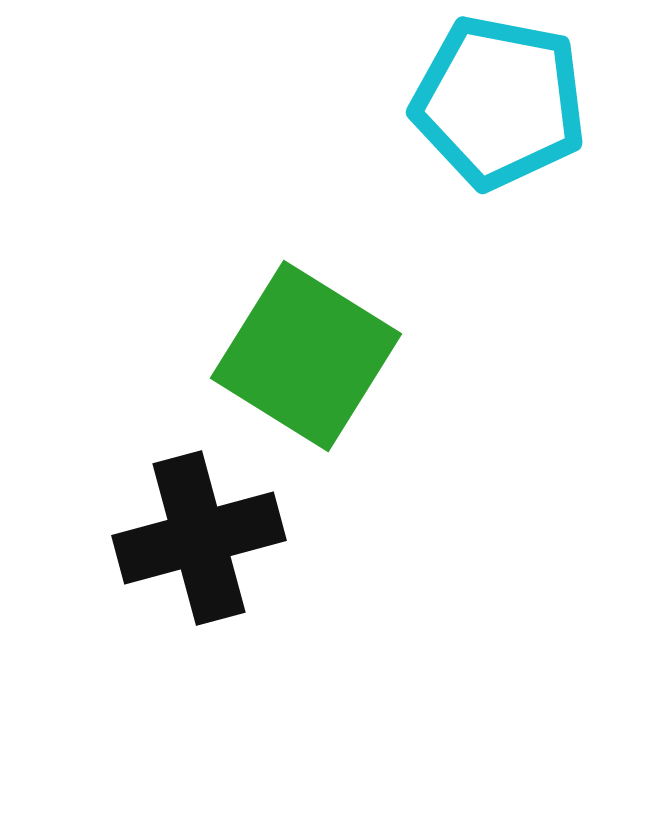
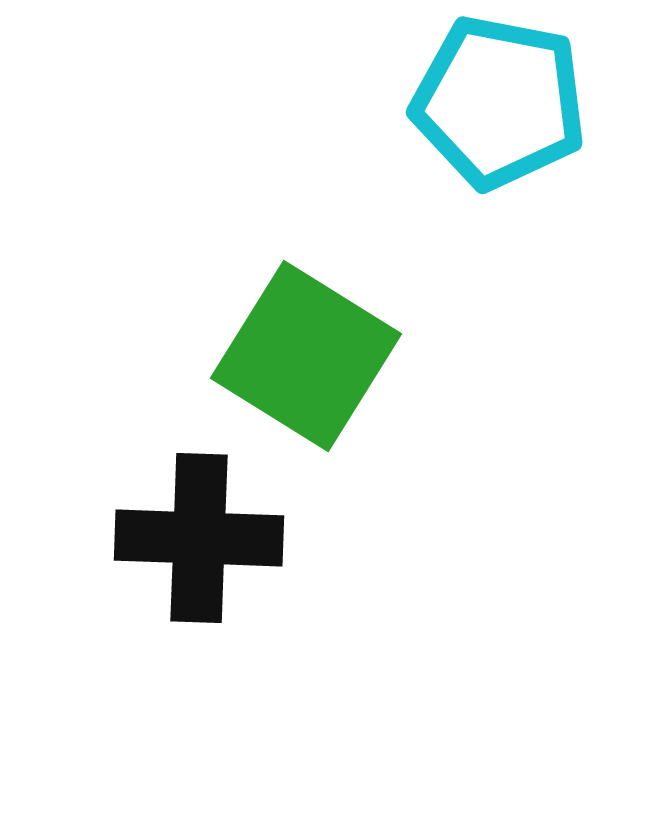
black cross: rotated 17 degrees clockwise
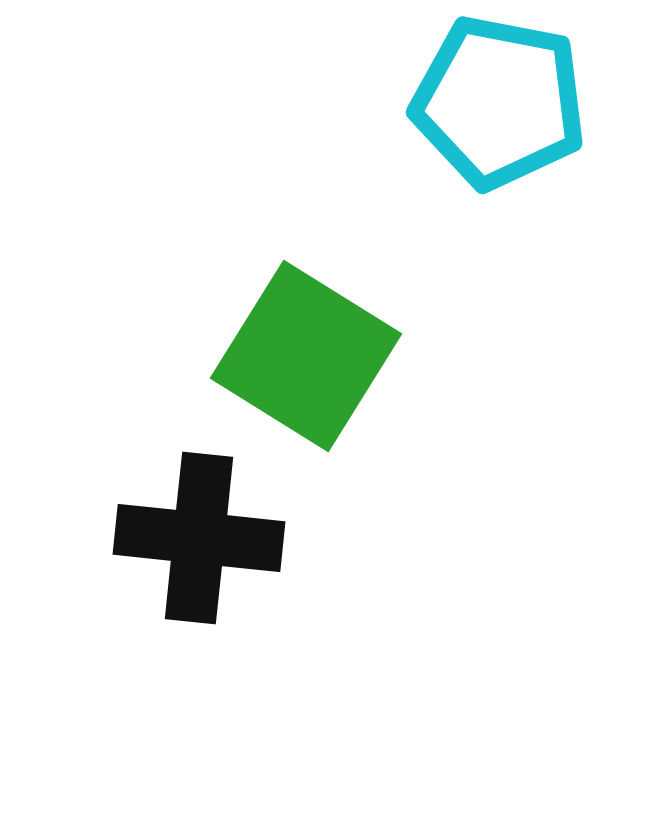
black cross: rotated 4 degrees clockwise
